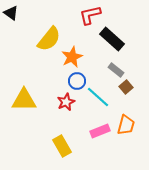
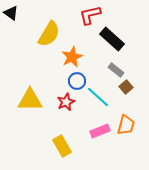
yellow semicircle: moved 5 px up; rotated 8 degrees counterclockwise
yellow triangle: moved 6 px right
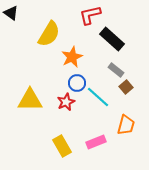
blue circle: moved 2 px down
pink rectangle: moved 4 px left, 11 px down
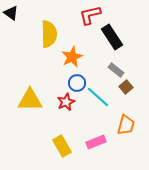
yellow semicircle: rotated 32 degrees counterclockwise
black rectangle: moved 2 px up; rotated 15 degrees clockwise
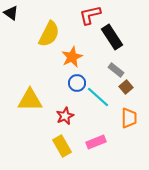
yellow semicircle: rotated 28 degrees clockwise
red star: moved 1 px left, 14 px down
orange trapezoid: moved 3 px right, 7 px up; rotated 15 degrees counterclockwise
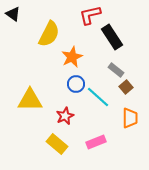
black triangle: moved 2 px right, 1 px down
blue circle: moved 1 px left, 1 px down
orange trapezoid: moved 1 px right
yellow rectangle: moved 5 px left, 2 px up; rotated 20 degrees counterclockwise
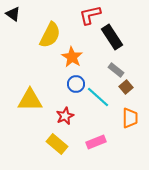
yellow semicircle: moved 1 px right, 1 px down
orange star: rotated 15 degrees counterclockwise
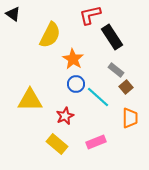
orange star: moved 1 px right, 2 px down
